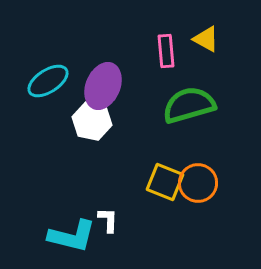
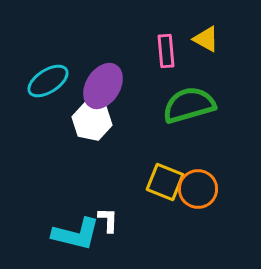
purple ellipse: rotated 9 degrees clockwise
orange circle: moved 6 px down
cyan L-shape: moved 4 px right, 2 px up
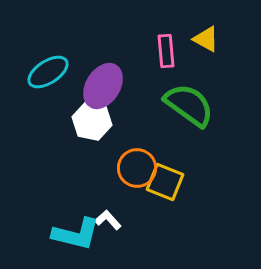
cyan ellipse: moved 9 px up
green semicircle: rotated 52 degrees clockwise
orange circle: moved 61 px left, 21 px up
white L-shape: rotated 44 degrees counterclockwise
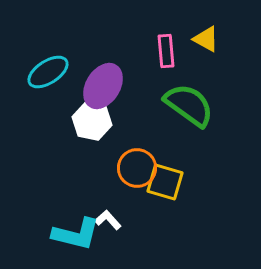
yellow square: rotated 6 degrees counterclockwise
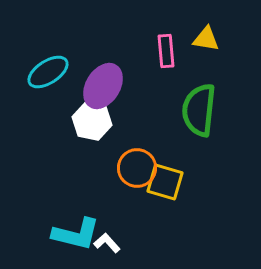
yellow triangle: rotated 20 degrees counterclockwise
green semicircle: moved 10 px right, 5 px down; rotated 120 degrees counterclockwise
white L-shape: moved 1 px left, 23 px down
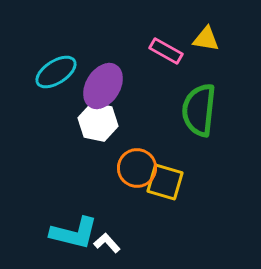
pink rectangle: rotated 56 degrees counterclockwise
cyan ellipse: moved 8 px right
white hexagon: moved 6 px right, 1 px down
cyan L-shape: moved 2 px left, 1 px up
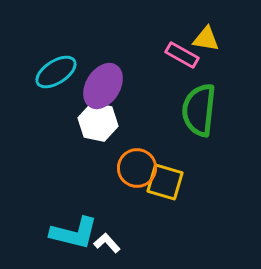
pink rectangle: moved 16 px right, 4 px down
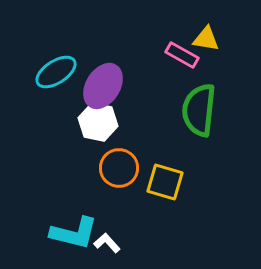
orange circle: moved 18 px left
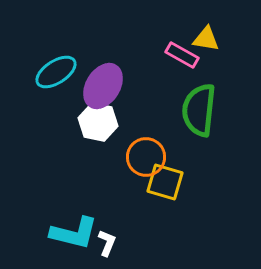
orange circle: moved 27 px right, 11 px up
white L-shape: rotated 64 degrees clockwise
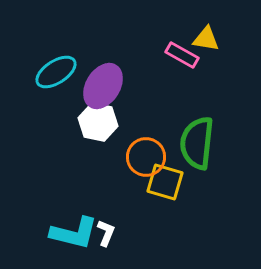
green semicircle: moved 2 px left, 33 px down
white L-shape: moved 1 px left, 10 px up
